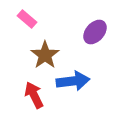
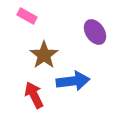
pink rectangle: moved 3 px up; rotated 12 degrees counterclockwise
purple ellipse: rotated 75 degrees counterclockwise
brown star: moved 1 px left
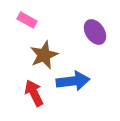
pink rectangle: moved 4 px down
brown star: rotated 12 degrees clockwise
red arrow: moved 2 px up
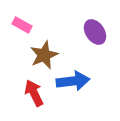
pink rectangle: moved 5 px left, 5 px down
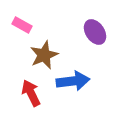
red arrow: moved 3 px left
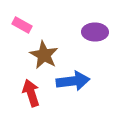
purple ellipse: rotated 55 degrees counterclockwise
brown star: rotated 20 degrees counterclockwise
red arrow: rotated 8 degrees clockwise
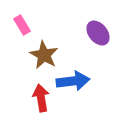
pink rectangle: rotated 30 degrees clockwise
purple ellipse: moved 3 px right, 1 px down; rotated 50 degrees clockwise
red arrow: moved 10 px right, 5 px down; rotated 8 degrees clockwise
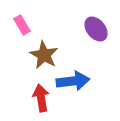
purple ellipse: moved 2 px left, 4 px up
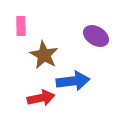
pink rectangle: moved 1 px left, 1 px down; rotated 30 degrees clockwise
purple ellipse: moved 7 px down; rotated 20 degrees counterclockwise
red arrow: rotated 88 degrees clockwise
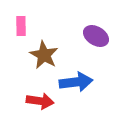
blue arrow: moved 3 px right, 1 px down
red arrow: moved 1 px left, 3 px down; rotated 20 degrees clockwise
